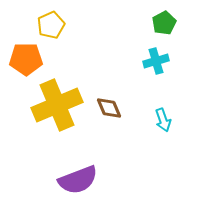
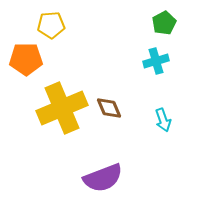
yellow pentagon: rotated 20 degrees clockwise
yellow cross: moved 5 px right, 3 px down
purple semicircle: moved 25 px right, 2 px up
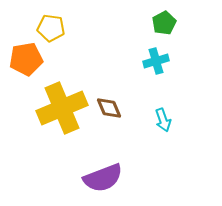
yellow pentagon: moved 3 px down; rotated 12 degrees clockwise
orange pentagon: rotated 8 degrees counterclockwise
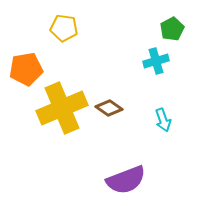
green pentagon: moved 8 px right, 6 px down
yellow pentagon: moved 13 px right
orange pentagon: moved 10 px down
brown diamond: rotated 32 degrees counterclockwise
purple semicircle: moved 23 px right, 2 px down
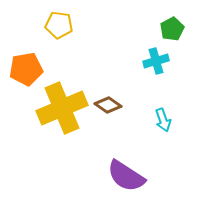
yellow pentagon: moved 5 px left, 3 px up
brown diamond: moved 1 px left, 3 px up
purple semicircle: moved 4 px up; rotated 54 degrees clockwise
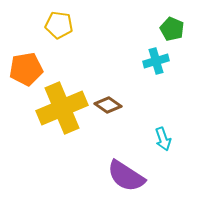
green pentagon: rotated 20 degrees counterclockwise
cyan arrow: moved 19 px down
